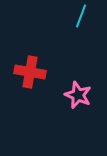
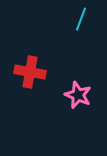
cyan line: moved 3 px down
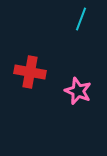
pink star: moved 4 px up
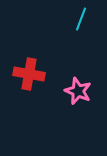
red cross: moved 1 px left, 2 px down
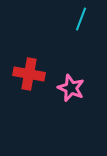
pink star: moved 7 px left, 3 px up
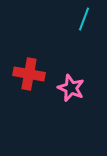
cyan line: moved 3 px right
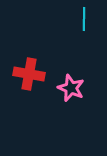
cyan line: rotated 20 degrees counterclockwise
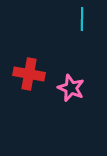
cyan line: moved 2 px left
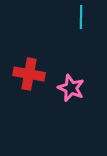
cyan line: moved 1 px left, 2 px up
